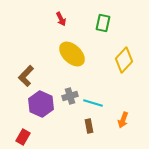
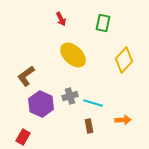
yellow ellipse: moved 1 px right, 1 px down
brown L-shape: rotated 10 degrees clockwise
orange arrow: rotated 112 degrees counterclockwise
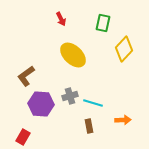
yellow diamond: moved 11 px up
purple hexagon: rotated 20 degrees counterclockwise
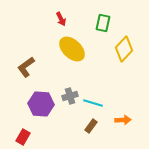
yellow ellipse: moved 1 px left, 6 px up
brown L-shape: moved 9 px up
brown rectangle: moved 2 px right; rotated 48 degrees clockwise
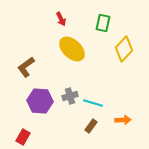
purple hexagon: moved 1 px left, 3 px up
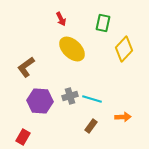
cyan line: moved 1 px left, 4 px up
orange arrow: moved 3 px up
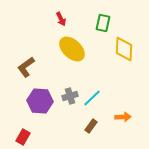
yellow diamond: rotated 40 degrees counterclockwise
cyan line: moved 1 px up; rotated 60 degrees counterclockwise
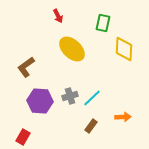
red arrow: moved 3 px left, 3 px up
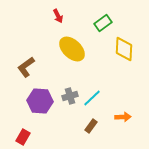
green rectangle: rotated 42 degrees clockwise
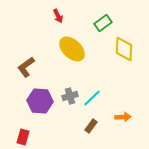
red rectangle: rotated 14 degrees counterclockwise
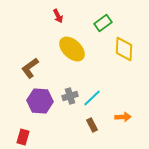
brown L-shape: moved 4 px right, 1 px down
brown rectangle: moved 1 px right, 1 px up; rotated 64 degrees counterclockwise
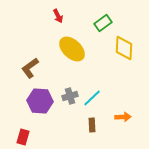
yellow diamond: moved 1 px up
brown rectangle: rotated 24 degrees clockwise
